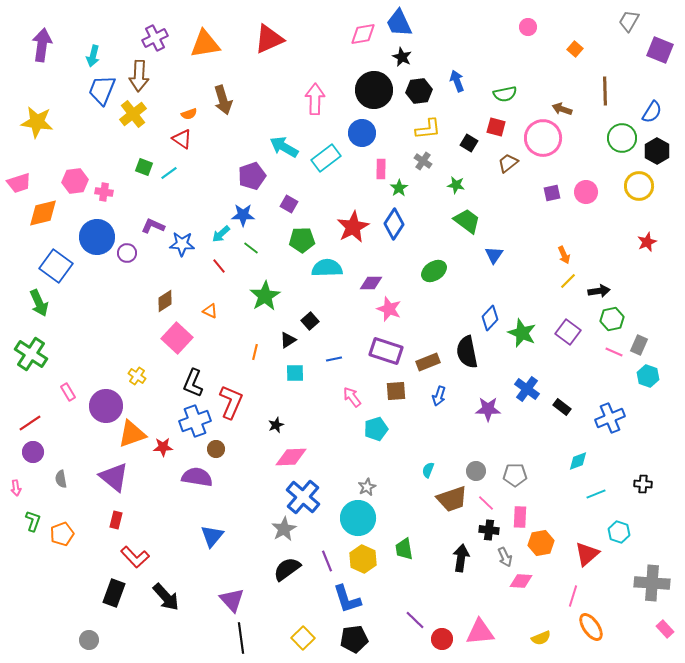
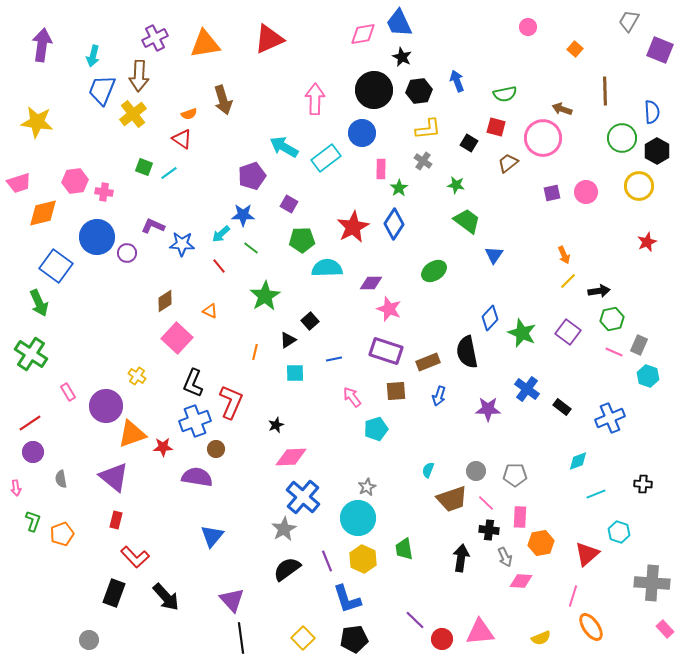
blue semicircle at (652, 112): rotated 35 degrees counterclockwise
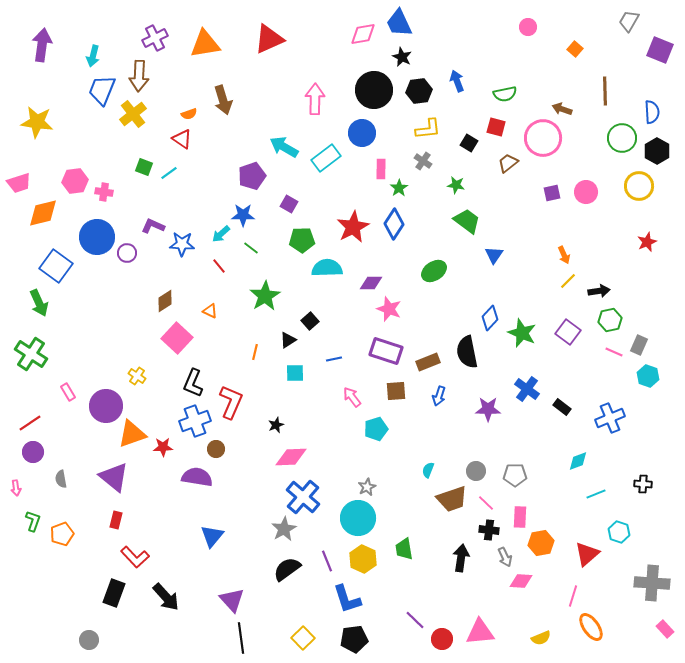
green hexagon at (612, 319): moved 2 px left, 1 px down
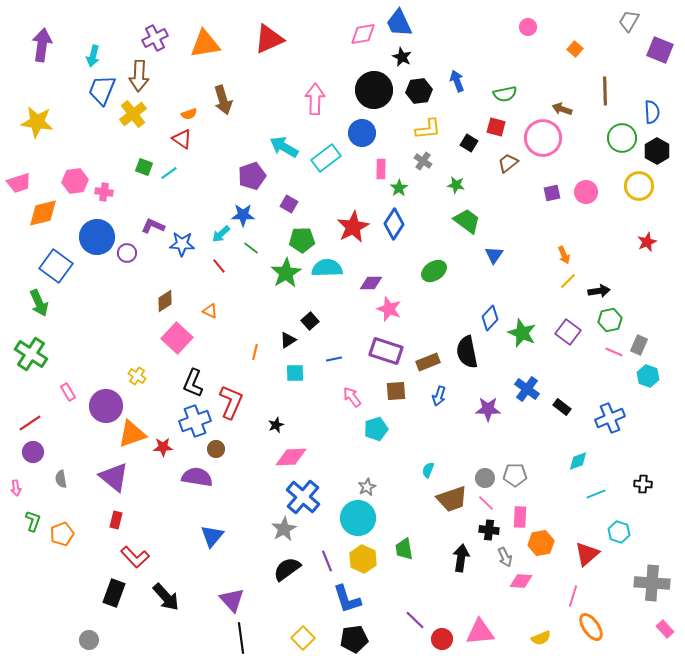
green star at (265, 296): moved 21 px right, 23 px up
gray circle at (476, 471): moved 9 px right, 7 px down
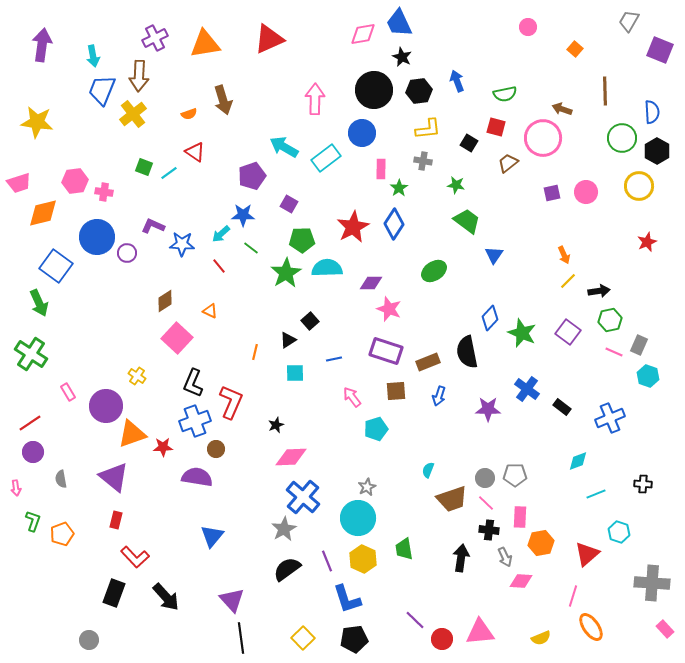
cyan arrow at (93, 56): rotated 25 degrees counterclockwise
red triangle at (182, 139): moved 13 px right, 13 px down
gray cross at (423, 161): rotated 24 degrees counterclockwise
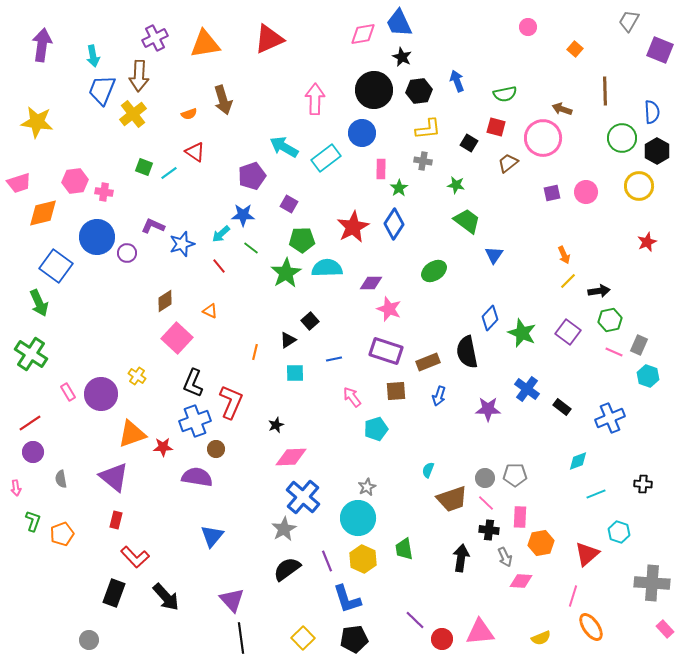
blue star at (182, 244): rotated 20 degrees counterclockwise
purple circle at (106, 406): moved 5 px left, 12 px up
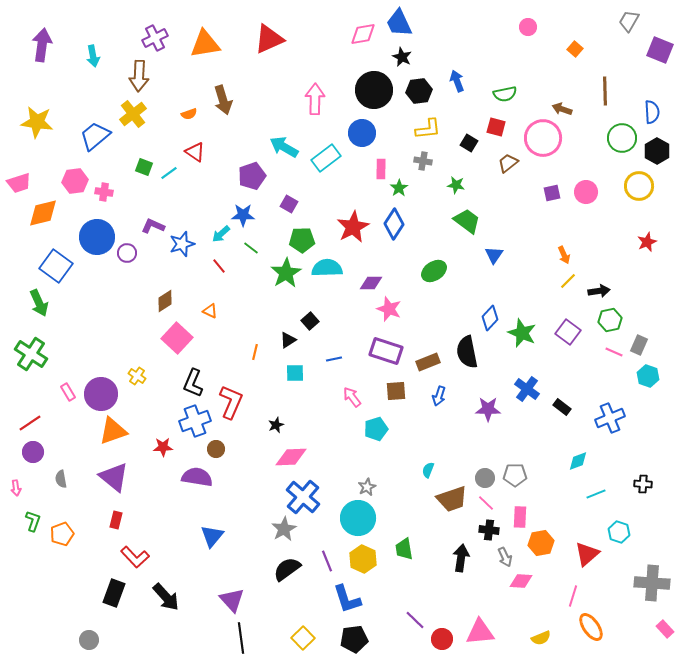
blue trapezoid at (102, 90): moved 7 px left, 46 px down; rotated 28 degrees clockwise
orange triangle at (132, 434): moved 19 px left, 3 px up
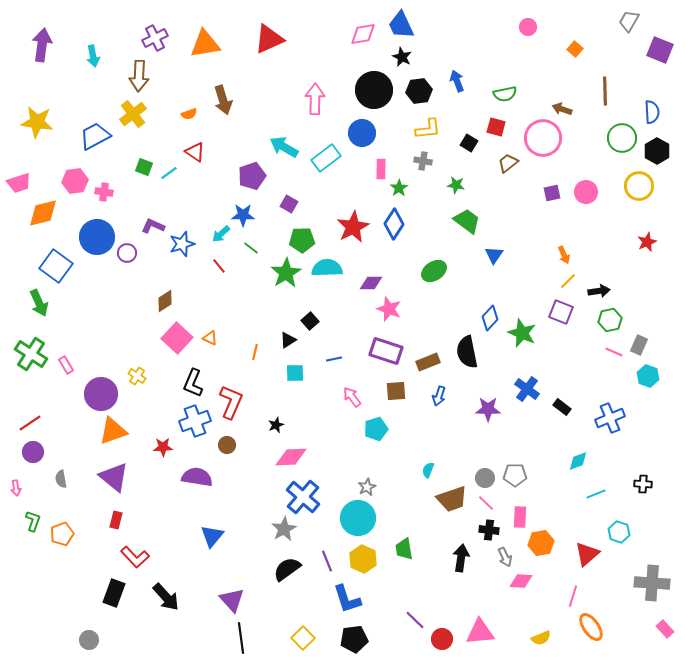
blue trapezoid at (399, 23): moved 2 px right, 2 px down
blue trapezoid at (95, 136): rotated 12 degrees clockwise
orange triangle at (210, 311): moved 27 px down
purple square at (568, 332): moved 7 px left, 20 px up; rotated 15 degrees counterclockwise
pink rectangle at (68, 392): moved 2 px left, 27 px up
brown circle at (216, 449): moved 11 px right, 4 px up
